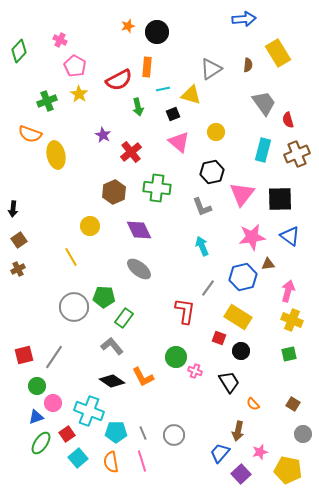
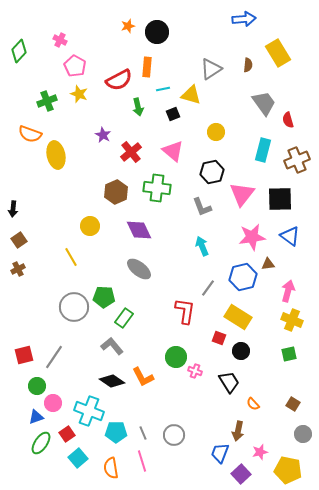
yellow star at (79, 94): rotated 12 degrees counterclockwise
pink triangle at (179, 142): moved 6 px left, 9 px down
brown cross at (297, 154): moved 6 px down
brown hexagon at (114, 192): moved 2 px right
blue trapezoid at (220, 453): rotated 20 degrees counterclockwise
orange semicircle at (111, 462): moved 6 px down
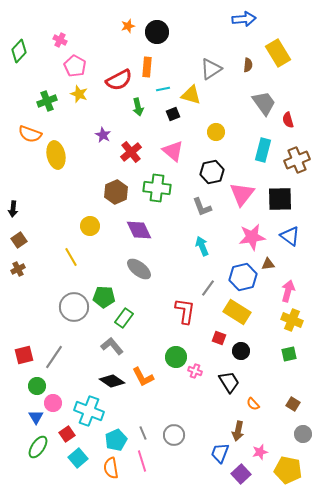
yellow rectangle at (238, 317): moved 1 px left, 5 px up
blue triangle at (36, 417): rotated 42 degrees counterclockwise
cyan pentagon at (116, 432): moved 8 px down; rotated 25 degrees counterclockwise
green ellipse at (41, 443): moved 3 px left, 4 px down
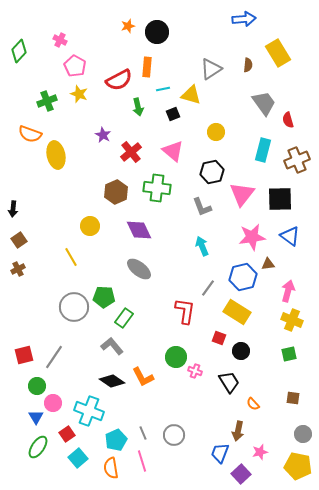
brown square at (293, 404): moved 6 px up; rotated 24 degrees counterclockwise
yellow pentagon at (288, 470): moved 10 px right, 4 px up
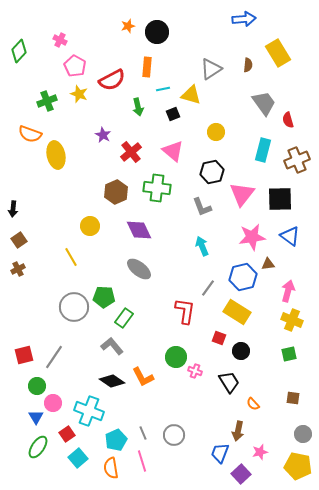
red semicircle at (119, 80): moved 7 px left
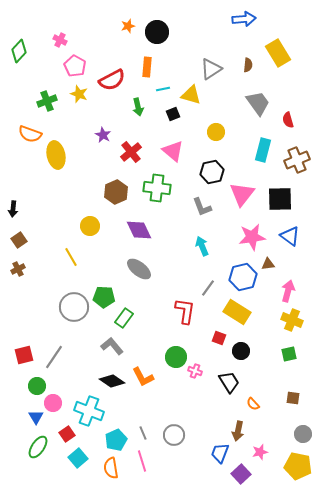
gray trapezoid at (264, 103): moved 6 px left
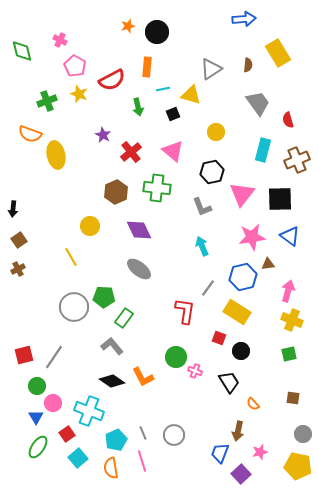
green diamond at (19, 51): moved 3 px right; rotated 55 degrees counterclockwise
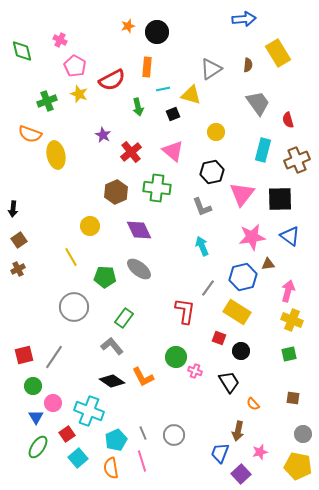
green pentagon at (104, 297): moved 1 px right, 20 px up
green circle at (37, 386): moved 4 px left
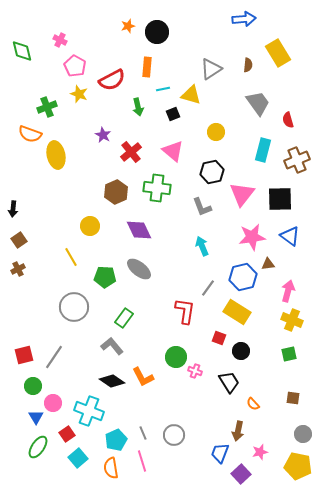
green cross at (47, 101): moved 6 px down
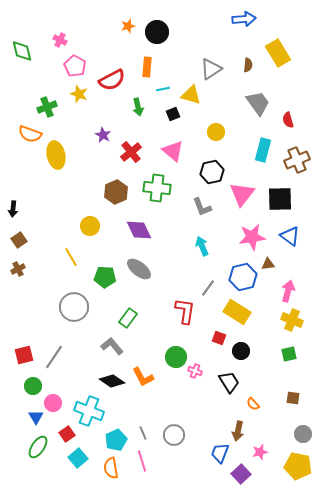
green rectangle at (124, 318): moved 4 px right
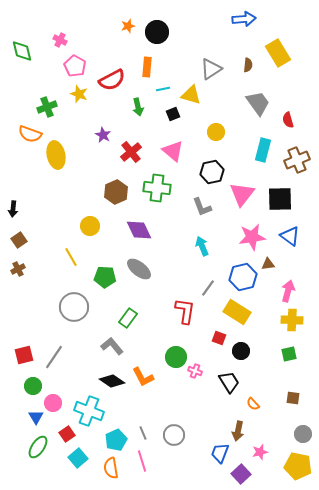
yellow cross at (292, 320): rotated 20 degrees counterclockwise
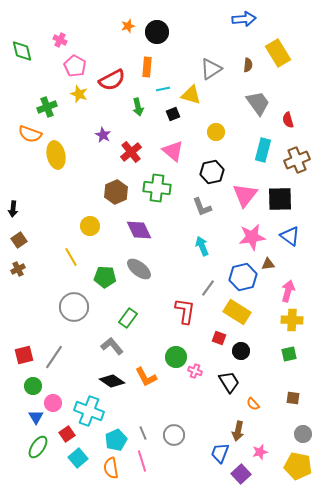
pink triangle at (242, 194): moved 3 px right, 1 px down
orange L-shape at (143, 377): moved 3 px right
